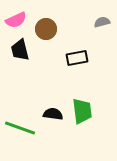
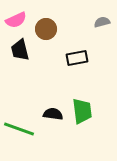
green line: moved 1 px left, 1 px down
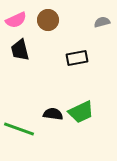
brown circle: moved 2 px right, 9 px up
green trapezoid: moved 1 px left, 1 px down; rotated 72 degrees clockwise
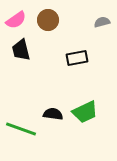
pink semicircle: rotated 10 degrees counterclockwise
black trapezoid: moved 1 px right
green trapezoid: moved 4 px right
green line: moved 2 px right
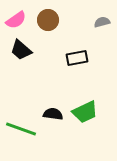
black trapezoid: rotated 35 degrees counterclockwise
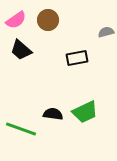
gray semicircle: moved 4 px right, 10 px down
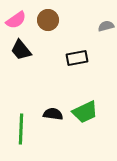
gray semicircle: moved 6 px up
black trapezoid: rotated 10 degrees clockwise
green line: rotated 72 degrees clockwise
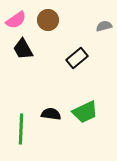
gray semicircle: moved 2 px left
black trapezoid: moved 2 px right, 1 px up; rotated 10 degrees clockwise
black rectangle: rotated 30 degrees counterclockwise
black semicircle: moved 2 px left
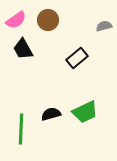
black semicircle: rotated 24 degrees counterclockwise
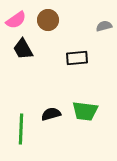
black rectangle: rotated 35 degrees clockwise
green trapezoid: moved 1 px up; rotated 32 degrees clockwise
